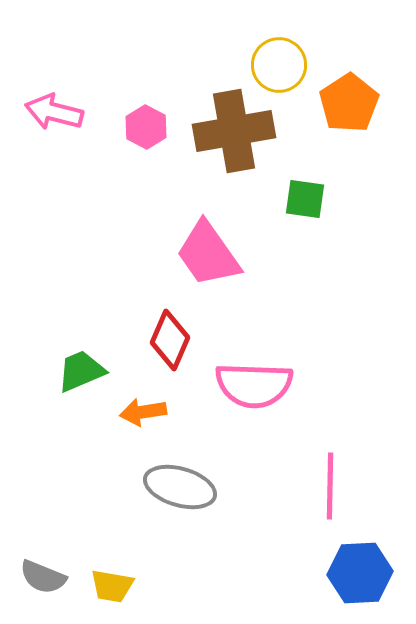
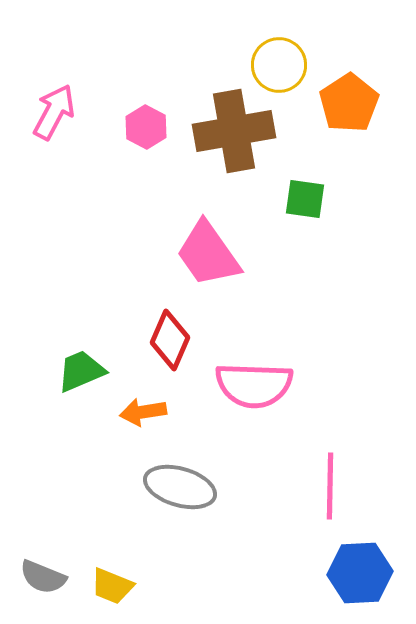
pink arrow: rotated 104 degrees clockwise
yellow trapezoid: rotated 12 degrees clockwise
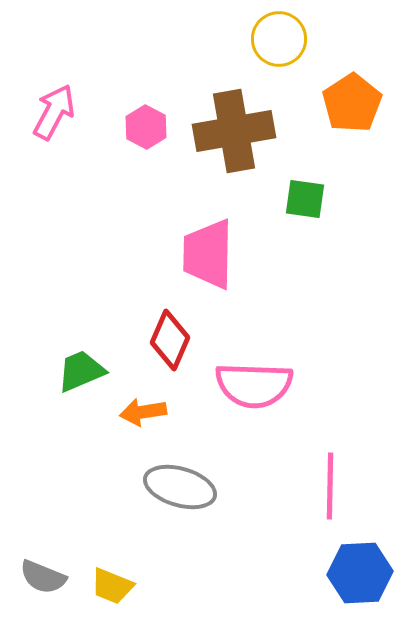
yellow circle: moved 26 px up
orange pentagon: moved 3 px right
pink trapezoid: rotated 36 degrees clockwise
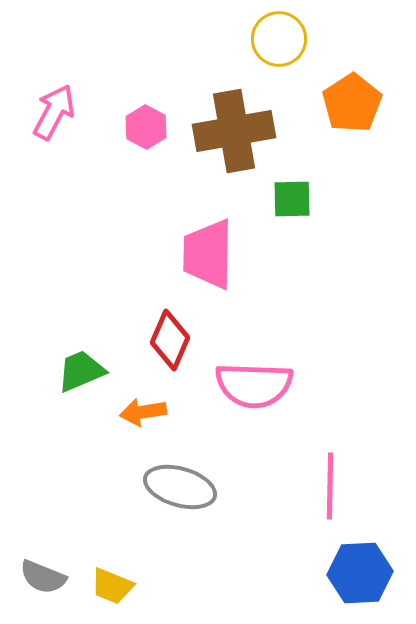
green square: moved 13 px left; rotated 9 degrees counterclockwise
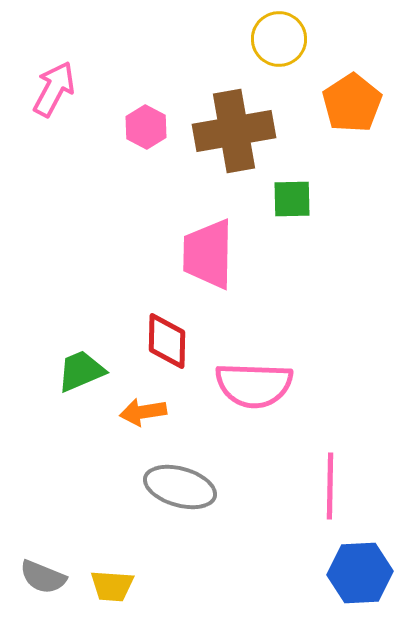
pink arrow: moved 23 px up
red diamond: moved 3 px left, 1 px down; rotated 22 degrees counterclockwise
yellow trapezoid: rotated 18 degrees counterclockwise
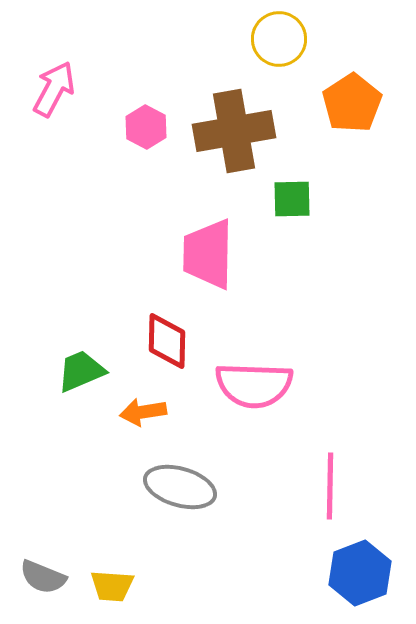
blue hexagon: rotated 18 degrees counterclockwise
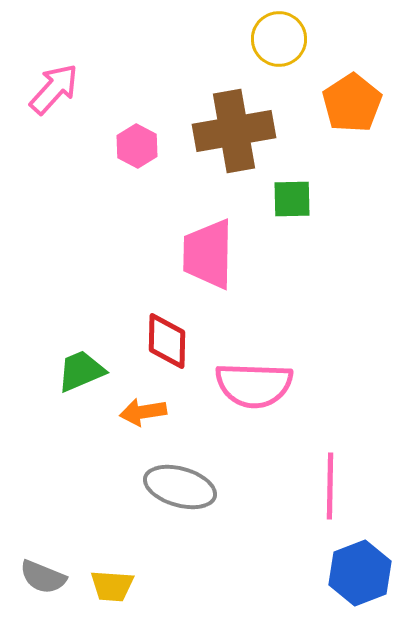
pink arrow: rotated 14 degrees clockwise
pink hexagon: moved 9 px left, 19 px down
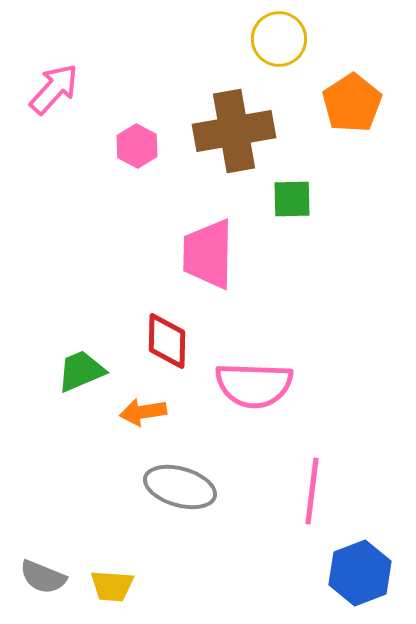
pink line: moved 18 px left, 5 px down; rotated 6 degrees clockwise
